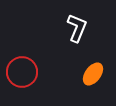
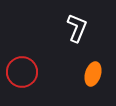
orange ellipse: rotated 20 degrees counterclockwise
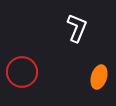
orange ellipse: moved 6 px right, 3 px down
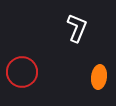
orange ellipse: rotated 10 degrees counterclockwise
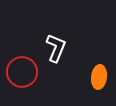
white L-shape: moved 21 px left, 20 px down
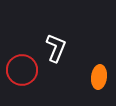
red circle: moved 2 px up
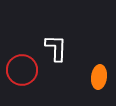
white L-shape: rotated 20 degrees counterclockwise
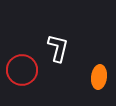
white L-shape: moved 2 px right; rotated 12 degrees clockwise
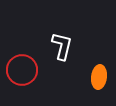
white L-shape: moved 4 px right, 2 px up
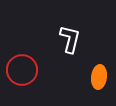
white L-shape: moved 8 px right, 7 px up
